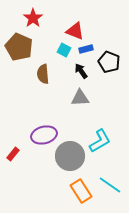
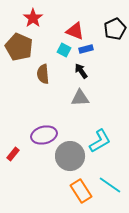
black pentagon: moved 6 px right, 33 px up; rotated 25 degrees clockwise
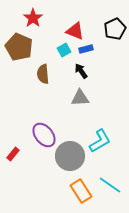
cyan square: rotated 32 degrees clockwise
purple ellipse: rotated 65 degrees clockwise
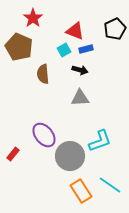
black arrow: moved 1 px left, 1 px up; rotated 140 degrees clockwise
cyan L-shape: rotated 10 degrees clockwise
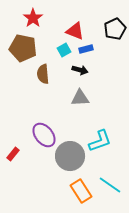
brown pentagon: moved 4 px right, 1 px down; rotated 12 degrees counterclockwise
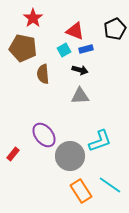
gray triangle: moved 2 px up
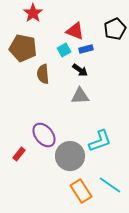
red star: moved 5 px up
black arrow: rotated 21 degrees clockwise
red rectangle: moved 6 px right
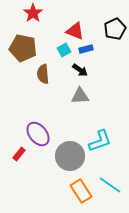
purple ellipse: moved 6 px left, 1 px up
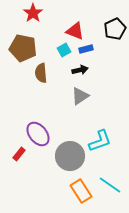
black arrow: rotated 49 degrees counterclockwise
brown semicircle: moved 2 px left, 1 px up
gray triangle: rotated 30 degrees counterclockwise
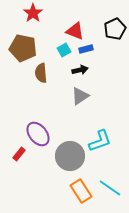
cyan line: moved 3 px down
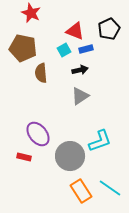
red star: moved 2 px left; rotated 12 degrees counterclockwise
black pentagon: moved 6 px left
red rectangle: moved 5 px right, 3 px down; rotated 64 degrees clockwise
